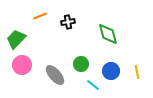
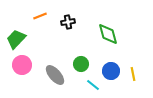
yellow line: moved 4 px left, 2 px down
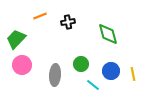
gray ellipse: rotated 45 degrees clockwise
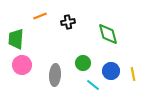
green trapezoid: rotated 40 degrees counterclockwise
green circle: moved 2 px right, 1 px up
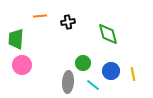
orange line: rotated 16 degrees clockwise
gray ellipse: moved 13 px right, 7 px down
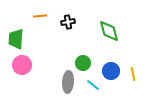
green diamond: moved 1 px right, 3 px up
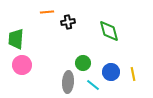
orange line: moved 7 px right, 4 px up
blue circle: moved 1 px down
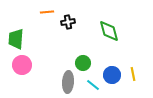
blue circle: moved 1 px right, 3 px down
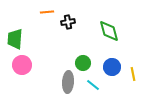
green trapezoid: moved 1 px left
blue circle: moved 8 px up
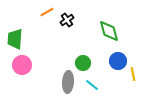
orange line: rotated 24 degrees counterclockwise
black cross: moved 1 px left, 2 px up; rotated 24 degrees counterclockwise
blue circle: moved 6 px right, 6 px up
cyan line: moved 1 px left
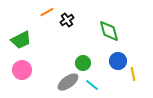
green trapezoid: moved 6 px right, 1 px down; rotated 120 degrees counterclockwise
pink circle: moved 5 px down
gray ellipse: rotated 50 degrees clockwise
